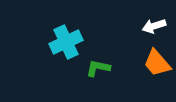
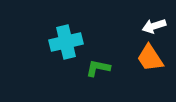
cyan cross: rotated 12 degrees clockwise
orange trapezoid: moved 7 px left, 5 px up; rotated 8 degrees clockwise
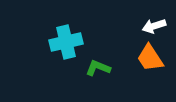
green L-shape: rotated 10 degrees clockwise
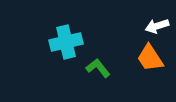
white arrow: moved 3 px right
green L-shape: rotated 30 degrees clockwise
